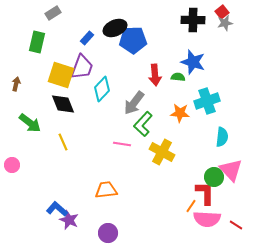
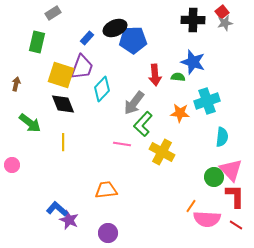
yellow line: rotated 24 degrees clockwise
red L-shape: moved 30 px right, 3 px down
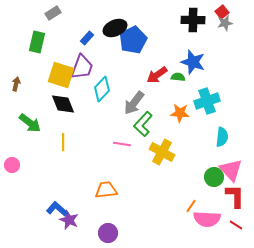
blue pentagon: rotated 24 degrees counterclockwise
red arrow: moved 2 px right; rotated 60 degrees clockwise
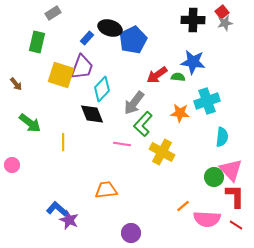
black ellipse: moved 5 px left; rotated 40 degrees clockwise
blue star: rotated 10 degrees counterclockwise
brown arrow: rotated 128 degrees clockwise
black diamond: moved 29 px right, 10 px down
orange line: moved 8 px left; rotated 16 degrees clockwise
purple circle: moved 23 px right
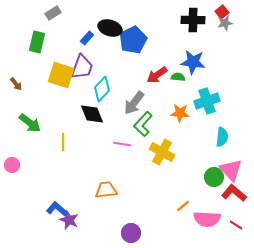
red L-shape: moved 1 px left, 3 px up; rotated 50 degrees counterclockwise
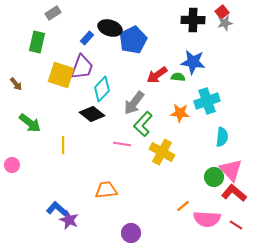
black diamond: rotated 30 degrees counterclockwise
yellow line: moved 3 px down
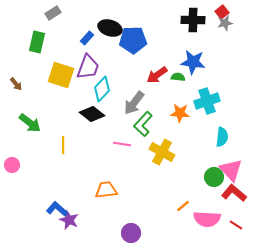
blue pentagon: rotated 24 degrees clockwise
purple trapezoid: moved 6 px right
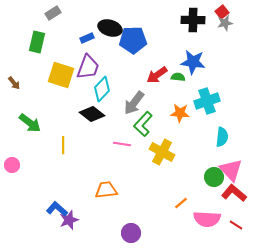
blue rectangle: rotated 24 degrees clockwise
brown arrow: moved 2 px left, 1 px up
orange line: moved 2 px left, 3 px up
purple star: rotated 30 degrees clockwise
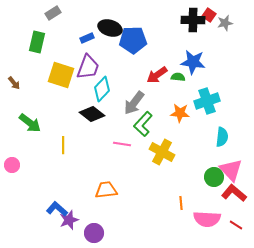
red square: moved 13 px left, 3 px down; rotated 16 degrees counterclockwise
orange line: rotated 56 degrees counterclockwise
purple circle: moved 37 px left
